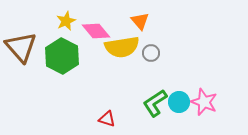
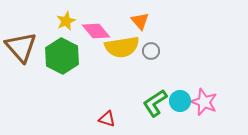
gray circle: moved 2 px up
cyan circle: moved 1 px right, 1 px up
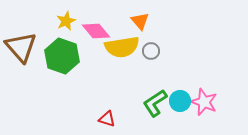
green hexagon: rotated 8 degrees counterclockwise
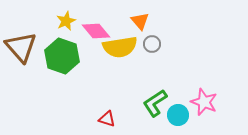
yellow semicircle: moved 2 px left
gray circle: moved 1 px right, 7 px up
cyan circle: moved 2 px left, 14 px down
